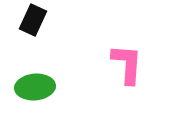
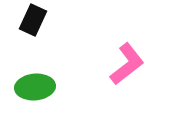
pink L-shape: rotated 48 degrees clockwise
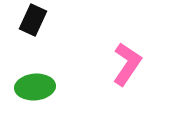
pink L-shape: rotated 18 degrees counterclockwise
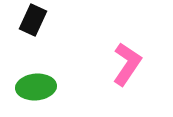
green ellipse: moved 1 px right
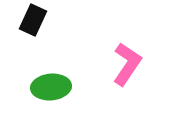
green ellipse: moved 15 px right
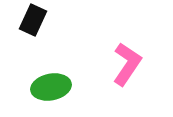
green ellipse: rotated 6 degrees counterclockwise
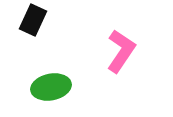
pink L-shape: moved 6 px left, 13 px up
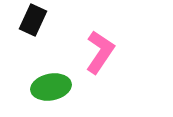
pink L-shape: moved 21 px left, 1 px down
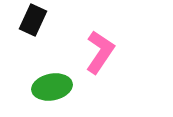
green ellipse: moved 1 px right
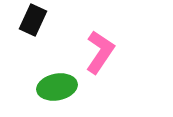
green ellipse: moved 5 px right
